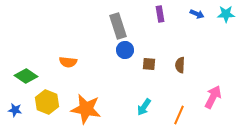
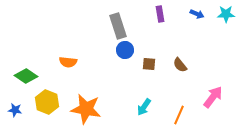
brown semicircle: rotated 42 degrees counterclockwise
pink arrow: rotated 10 degrees clockwise
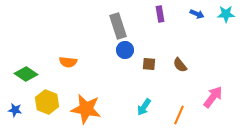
green diamond: moved 2 px up
